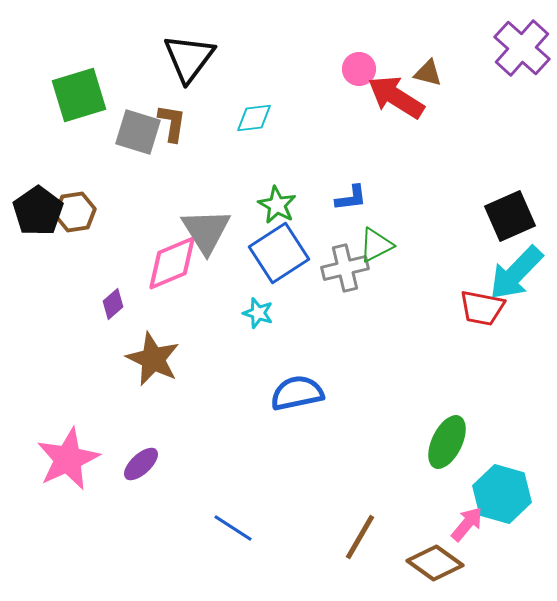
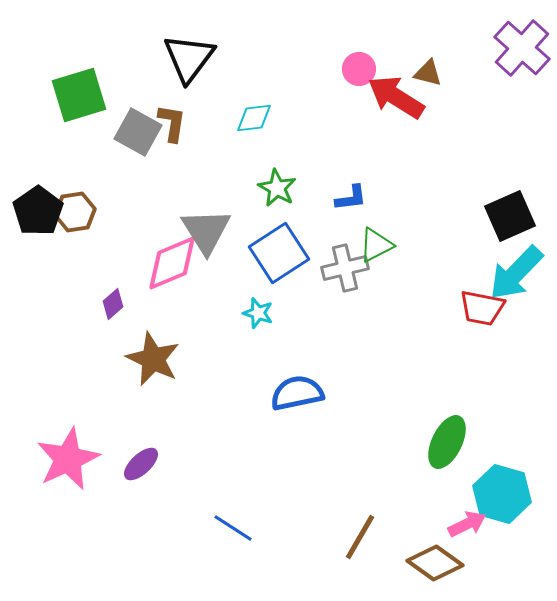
gray square: rotated 12 degrees clockwise
green star: moved 17 px up
pink arrow: rotated 24 degrees clockwise
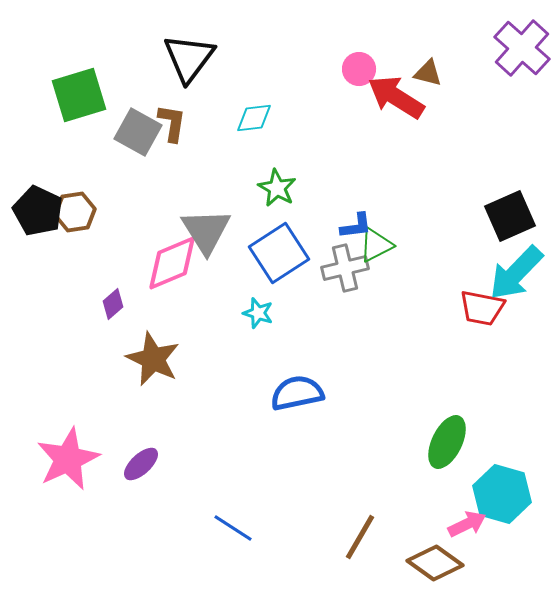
blue L-shape: moved 5 px right, 28 px down
black pentagon: rotated 12 degrees counterclockwise
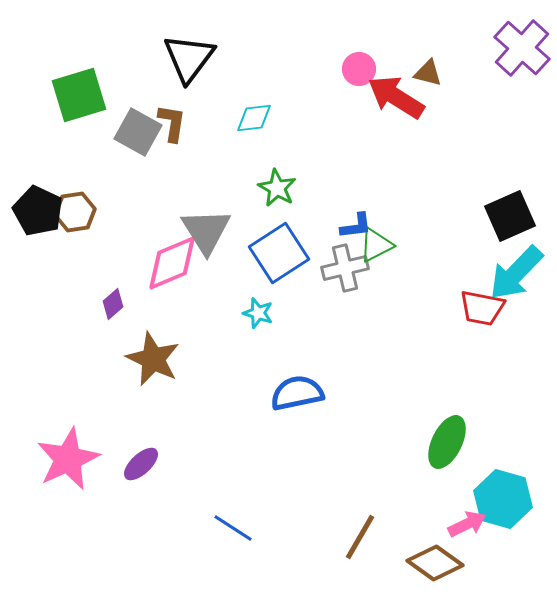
cyan hexagon: moved 1 px right, 5 px down
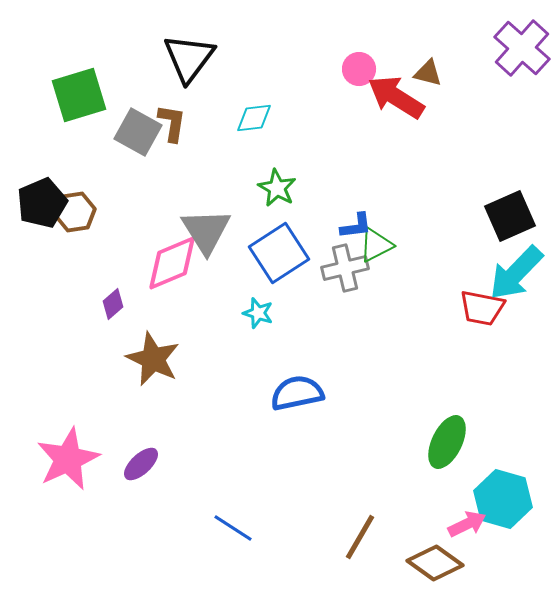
black pentagon: moved 4 px right, 8 px up; rotated 24 degrees clockwise
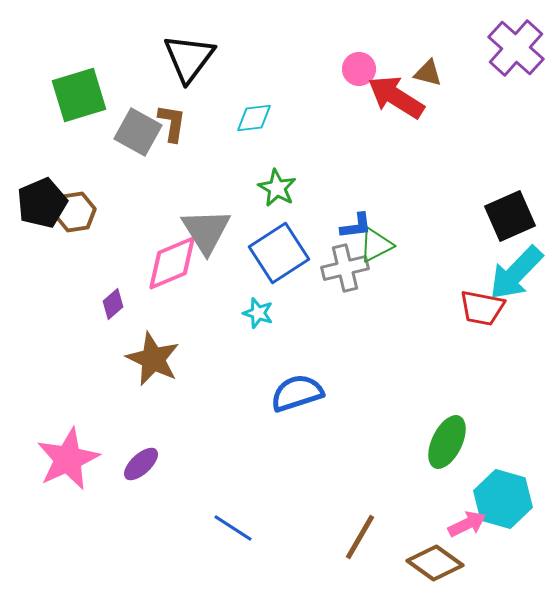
purple cross: moved 6 px left
blue semicircle: rotated 6 degrees counterclockwise
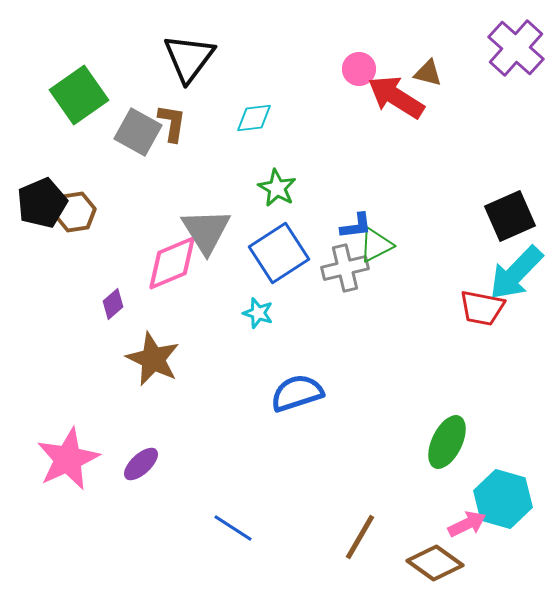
green square: rotated 18 degrees counterclockwise
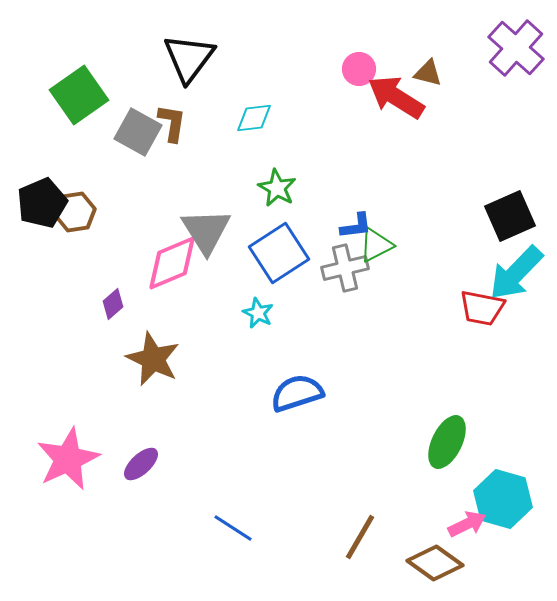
cyan star: rotated 8 degrees clockwise
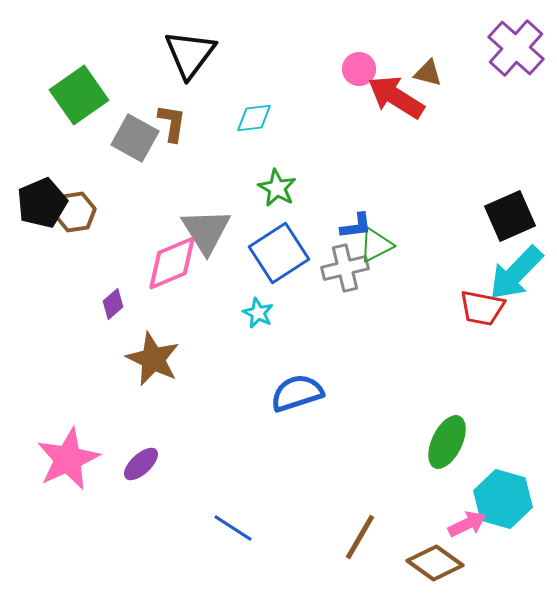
black triangle: moved 1 px right, 4 px up
gray square: moved 3 px left, 6 px down
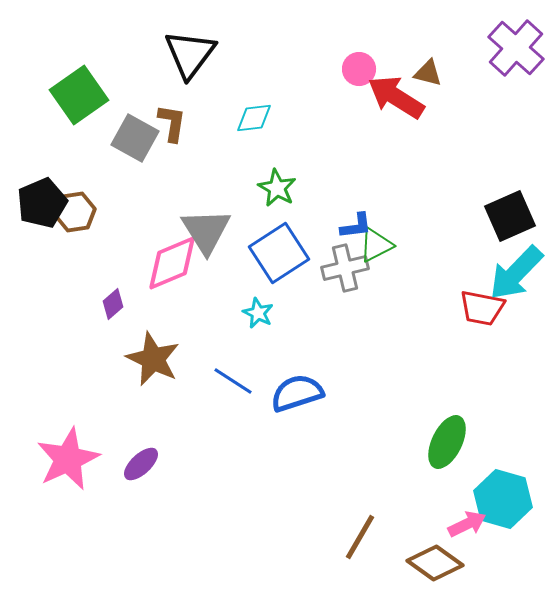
blue line: moved 147 px up
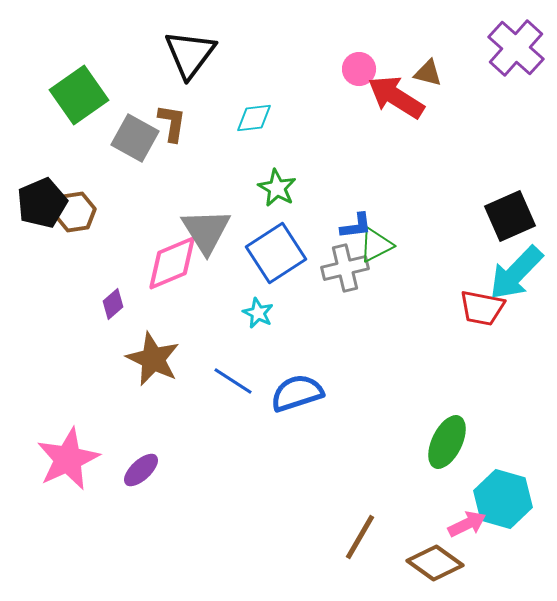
blue square: moved 3 px left
purple ellipse: moved 6 px down
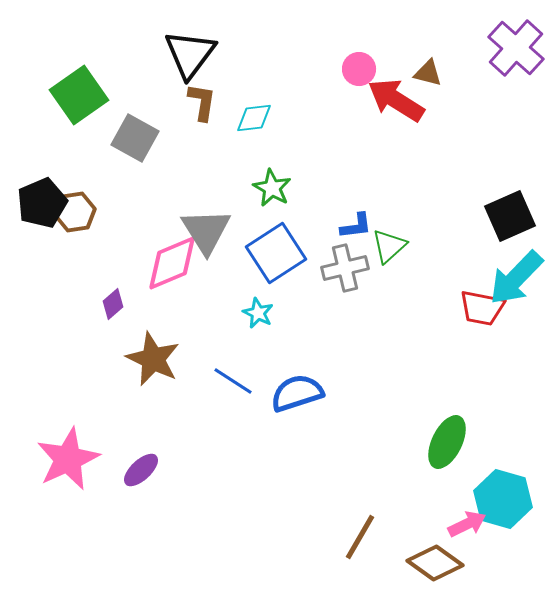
red arrow: moved 3 px down
brown L-shape: moved 30 px right, 21 px up
green star: moved 5 px left
green triangle: moved 13 px right, 1 px down; rotated 15 degrees counterclockwise
cyan arrow: moved 5 px down
